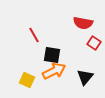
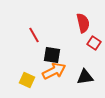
red semicircle: rotated 114 degrees counterclockwise
black triangle: rotated 42 degrees clockwise
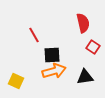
red square: moved 1 px left, 4 px down
black square: rotated 12 degrees counterclockwise
orange arrow: rotated 10 degrees clockwise
yellow square: moved 11 px left, 1 px down
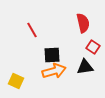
red line: moved 2 px left, 5 px up
black triangle: moved 10 px up
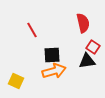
black triangle: moved 2 px right, 6 px up
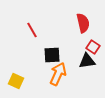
orange arrow: moved 4 px right, 3 px down; rotated 50 degrees counterclockwise
